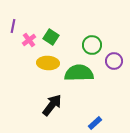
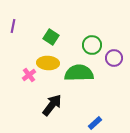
pink cross: moved 35 px down
purple circle: moved 3 px up
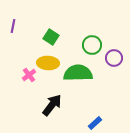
green semicircle: moved 1 px left
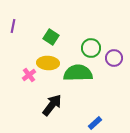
green circle: moved 1 px left, 3 px down
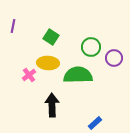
green circle: moved 1 px up
green semicircle: moved 2 px down
black arrow: rotated 40 degrees counterclockwise
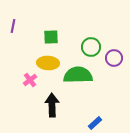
green square: rotated 35 degrees counterclockwise
pink cross: moved 1 px right, 5 px down
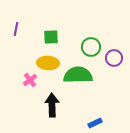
purple line: moved 3 px right, 3 px down
blue rectangle: rotated 16 degrees clockwise
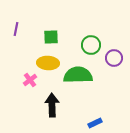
green circle: moved 2 px up
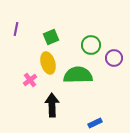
green square: rotated 21 degrees counterclockwise
yellow ellipse: rotated 70 degrees clockwise
